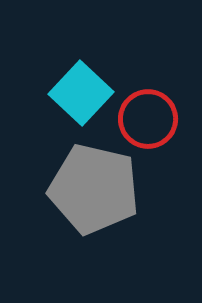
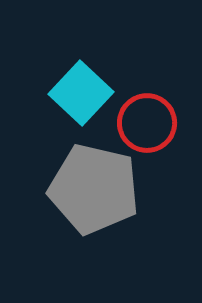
red circle: moved 1 px left, 4 px down
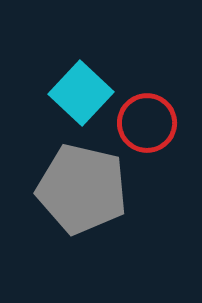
gray pentagon: moved 12 px left
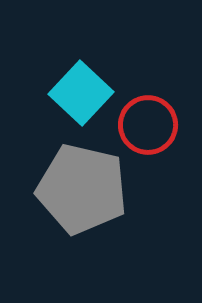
red circle: moved 1 px right, 2 px down
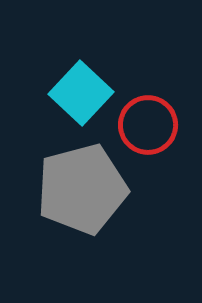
gray pentagon: rotated 28 degrees counterclockwise
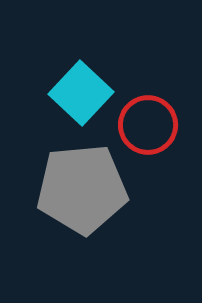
gray pentagon: rotated 10 degrees clockwise
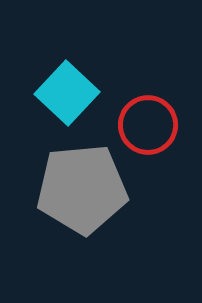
cyan square: moved 14 px left
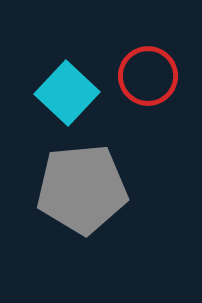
red circle: moved 49 px up
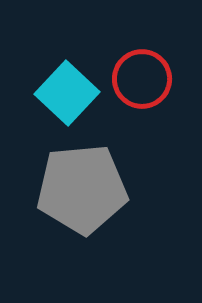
red circle: moved 6 px left, 3 px down
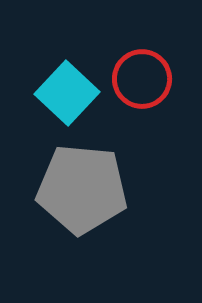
gray pentagon: rotated 10 degrees clockwise
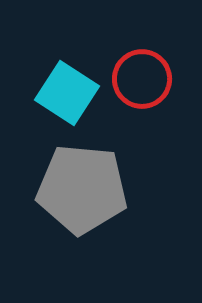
cyan square: rotated 10 degrees counterclockwise
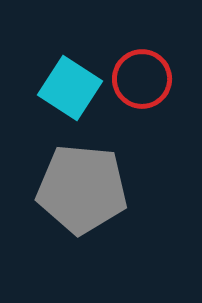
cyan square: moved 3 px right, 5 px up
